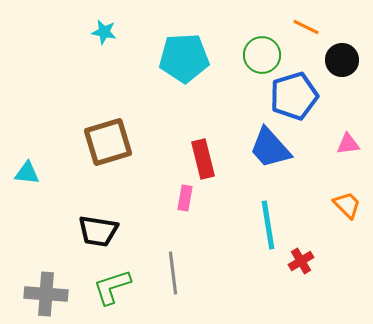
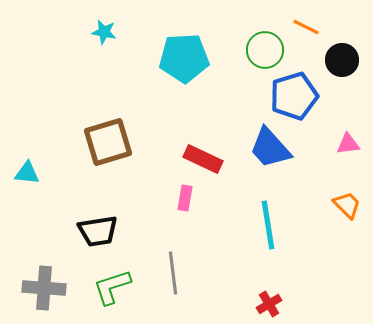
green circle: moved 3 px right, 5 px up
red rectangle: rotated 51 degrees counterclockwise
black trapezoid: rotated 18 degrees counterclockwise
red cross: moved 32 px left, 43 px down
gray cross: moved 2 px left, 6 px up
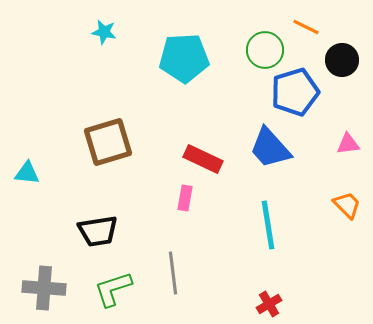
blue pentagon: moved 1 px right, 4 px up
green L-shape: moved 1 px right, 2 px down
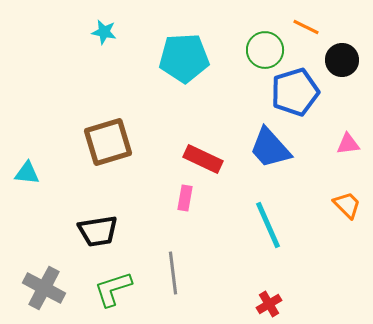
cyan line: rotated 15 degrees counterclockwise
gray cross: rotated 24 degrees clockwise
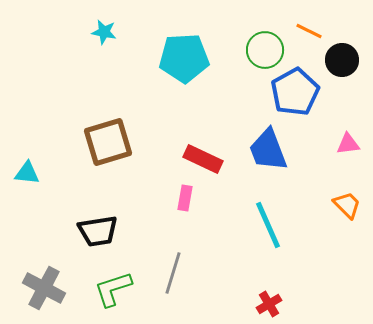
orange line: moved 3 px right, 4 px down
blue pentagon: rotated 12 degrees counterclockwise
blue trapezoid: moved 2 px left, 2 px down; rotated 21 degrees clockwise
gray line: rotated 24 degrees clockwise
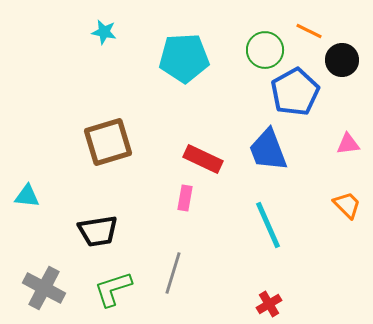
cyan triangle: moved 23 px down
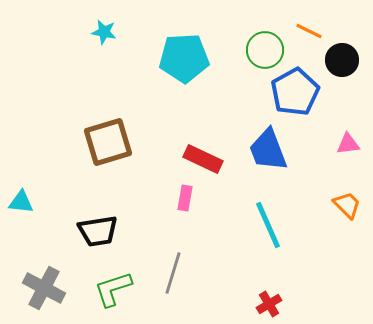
cyan triangle: moved 6 px left, 6 px down
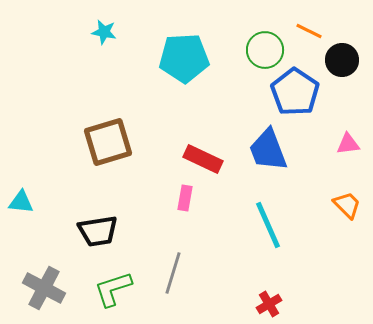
blue pentagon: rotated 9 degrees counterclockwise
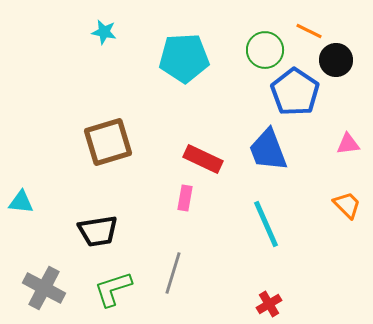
black circle: moved 6 px left
cyan line: moved 2 px left, 1 px up
